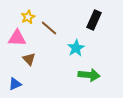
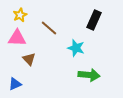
yellow star: moved 8 px left, 2 px up
cyan star: rotated 24 degrees counterclockwise
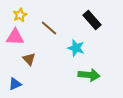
black rectangle: moved 2 px left; rotated 66 degrees counterclockwise
pink triangle: moved 2 px left, 1 px up
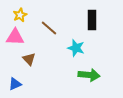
black rectangle: rotated 42 degrees clockwise
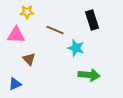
yellow star: moved 7 px right, 3 px up; rotated 24 degrees clockwise
black rectangle: rotated 18 degrees counterclockwise
brown line: moved 6 px right, 2 px down; rotated 18 degrees counterclockwise
pink triangle: moved 1 px right, 2 px up
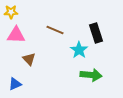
yellow star: moved 16 px left
black rectangle: moved 4 px right, 13 px down
cyan star: moved 3 px right, 2 px down; rotated 18 degrees clockwise
green arrow: moved 2 px right
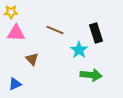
pink triangle: moved 2 px up
brown triangle: moved 3 px right
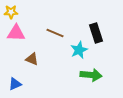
brown line: moved 3 px down
cyan star: rotated 12 degrees clockwise
brown triangle: rotated 24 degrees counterclockwise
